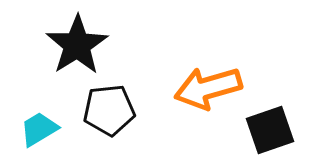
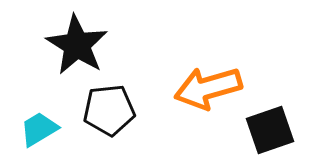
black star: rotated 8 degrees counterclockwise
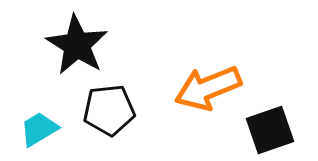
orange arrow: rotated 6 degrees counterclockwise
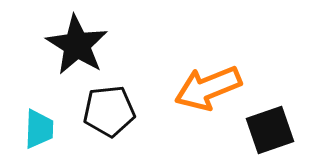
black pentagon: moved 1 px down
cyan trapezoid: rotated 123 degrees clockwise
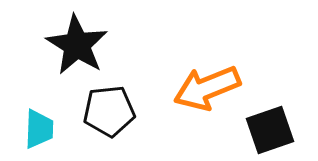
orange arrow: moved 1 px left
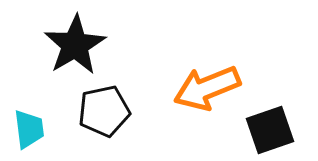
black star: moved 2 px left; rotated 10 degrees clockwise
black pentagon: moved 5 px left; rotated 6 degrees counterclockwise
cyan trapezoid: moved 10 px left; rotated 9 degrees counterclockwise
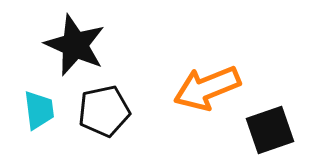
black star: rotated 18 degrees counterclockwise
cyan trapezoid: moved 10 px right, 19 px up
